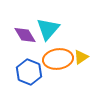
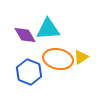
cyan triangle: rotated 45 degrees clockwise
orange ellipse: rotated 20 degrees clockwise
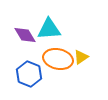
cyan triangle: moved 1 px right
blue hexagon: moved 2 px down
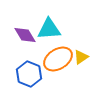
orange ellipse: rotated 44 degrees counterclockwise
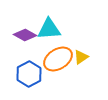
purple diamond: rotated 30 degrees counterclockwise
blue hexagon: rotated 10 degrees clockwise
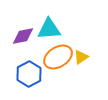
purple diamond: moved 2 px left, 1 px down; rotated 40 degrees counterclockwise
orange ellipse: moved 2 px up
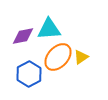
orange ellipse: rotated 16 degrees counterclockwise
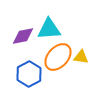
yellow triangle: rotated 42 degrees clockwise
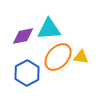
blue hexagon: moved 2 px left, 1 px up
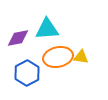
cyan triangle: moved 2 px left
purple diamond: moved 5 px left, 2 px down
orange ellipse: rotated 36 degrees clockwise
